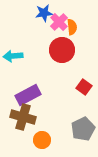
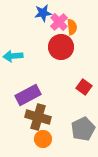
blue star: moved 1 px left
red circle: moved 1 px left, 3 px up
brown cross: moved 15 px right
orange circle: moved 1 px right, 1 px up
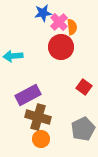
orange circle: moved 2 px left
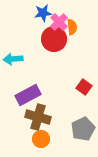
red circle: moved 7 px left, 8 px up
cyan arrow: moved 3 px down
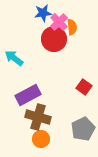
cyan arrow: moved 1 px right, 1 px up; rotated 42 degrees clockwise
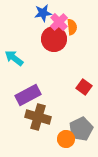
gray pentagon: moved 2 px left
orange circle: moved 25 px right
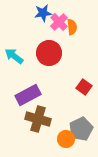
red circle: moved 5 px left, 14 px down
cyan arrow: moved 2 px up
brown cross: moved 2 px down
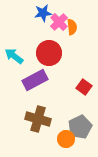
purple rectangle: moved 7 px right, 15 px up
gray pentagon: moved 1 px left, 2 px up
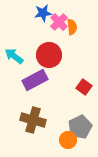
red circle: moved 2 px down
brown cross: moved 5 px left, 1 px down
orange circle: moved 2 px right, 1 px down
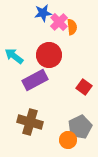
brown cross: moved 3 px left, 2 px down
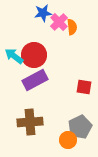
red circle: moved 15 px left
red square: rotated 28 degrees counterclockwise
brown cross: rotated 20 degrees counterclockwise
